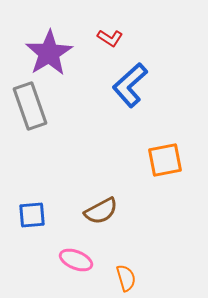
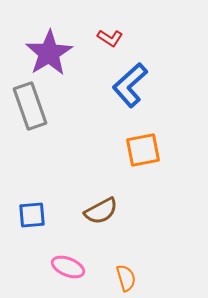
orange square: moved 22 px left, 10 px up
pink ellipse: moved 8 px left, 7 px down
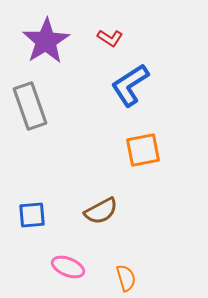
purple star: moved 3 px left, 12 px up
blue L-shape: rotated 9 degrees clockwise
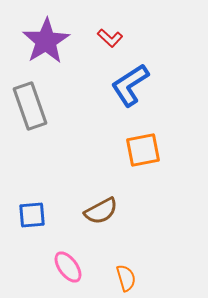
red L-shape: rotated 10 degrees clockwise
pink ellipse: rotated 32 degrees clockwise
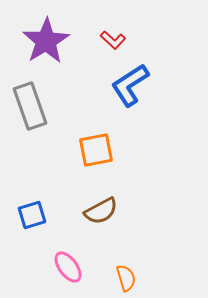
red L-shape: moved 3 px right, 2 px down
orange square: moved 47 px left
blue square: rotated 12 degrees counterclockwise
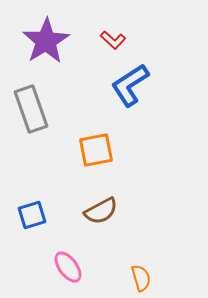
gray rectangle: moved 1 px right, 3 px down
orange semicircle: moved 15 px right
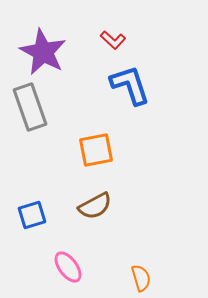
purple star: moved 3 px left, 11 px down; rotated 12 degrees counterclockwise
blue L-shape: rotated 105 degrees clockwise
gray rectangle: moved 1 px left, 2 px up
brown semicircle: moved 6 px left, 5 px up
